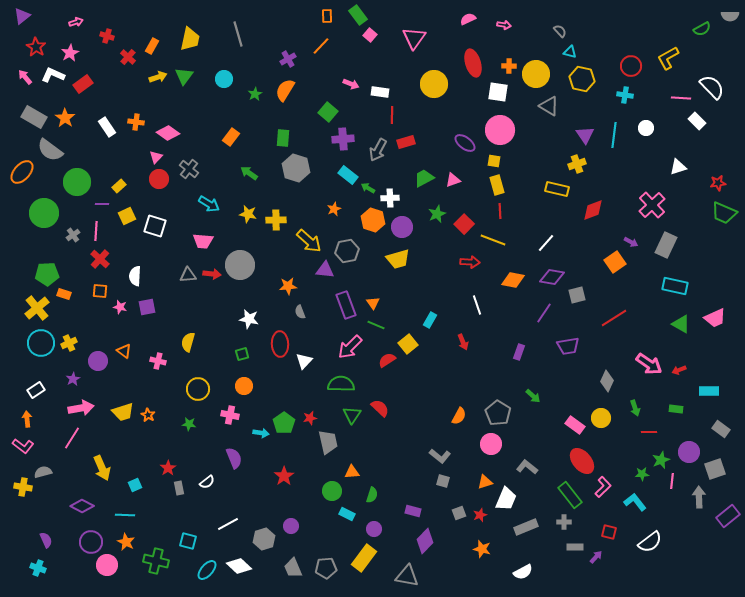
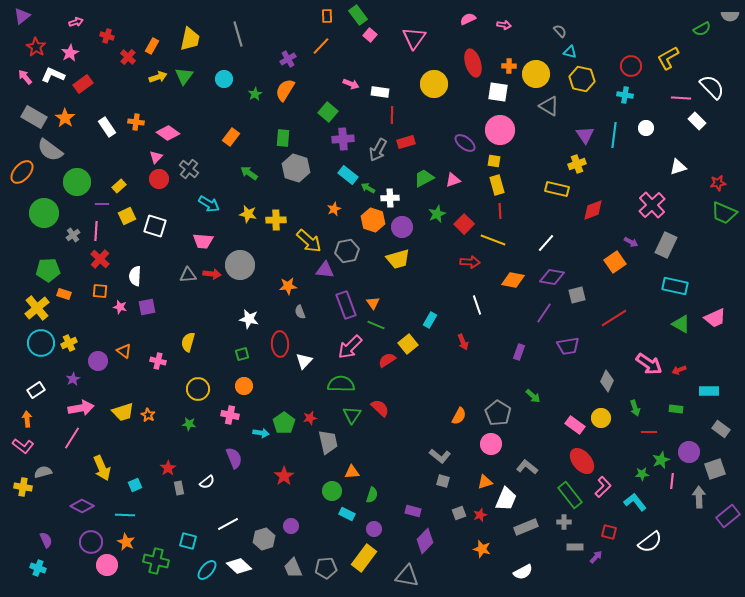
green pentagon at (47, 274): moved 1 px right, 4 px up
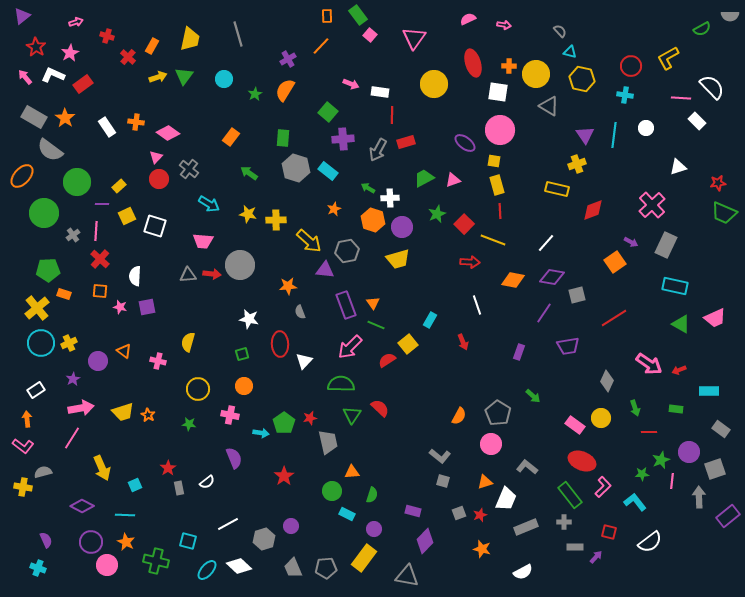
orange ellipse at (22, 172): moved 4 px down
cyan rectangle at (348, 175): moved 20 px left, 4 px up
red ellipse at (582, 461): rotated 28 degrees counterclockwise
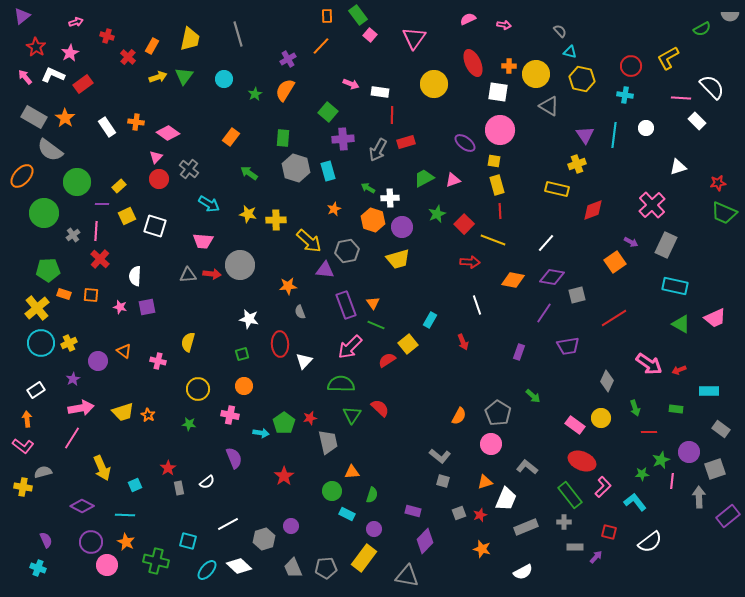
red ellipse at (473, 63): rotated 8 degrees counterclockwise
cyan rectangle at (328, 171): rotated 36 degrees clockwise
orange square at (100, 291): moved 9 px left, 4 px down
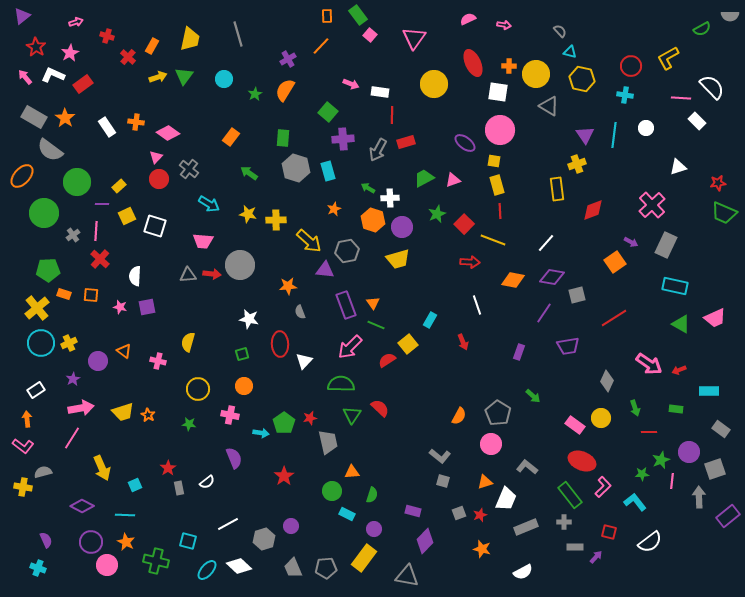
yellow rectangle at (557, 189): rotated 70 degrees clockwise
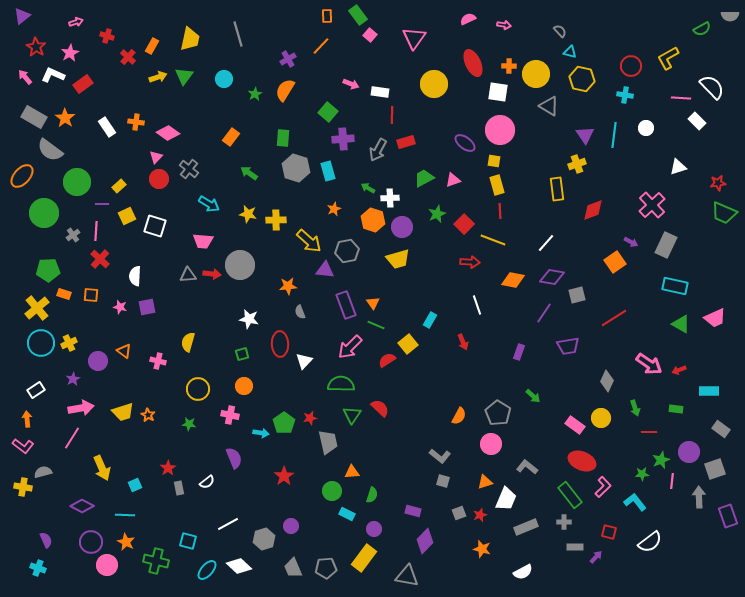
purple rectangle at (728, 516): rotated 70 degrees counterclockwise
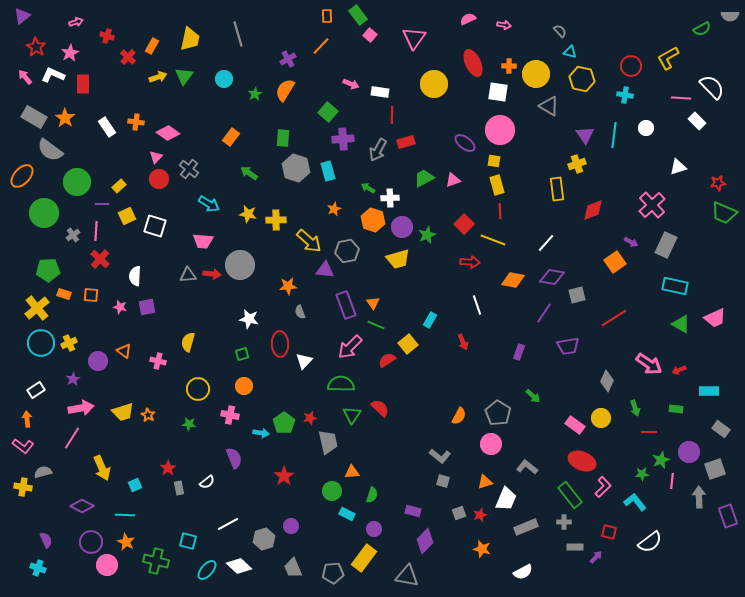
red rectangle at (83, 84): rotated 54 degrees counterclockwise
green star at (437, 214): moved 10 px left, 21 px down
gray pentagon at (326, 568): moved 7 px right, 5 px down
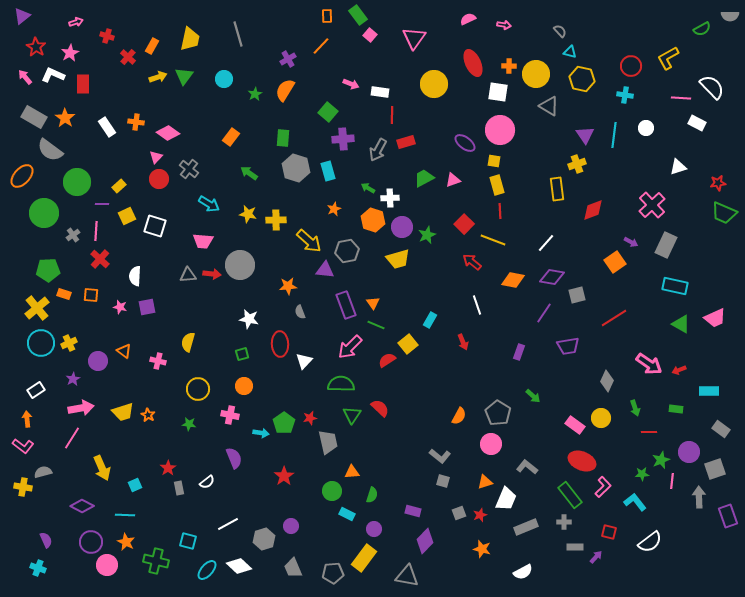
white rectangle at (697, 121): moved 2 px down; rotated 18 degrees counterclockwise
red arrow at (470, 262): moved 2 px right; rotated 144 degrees counterclockwise
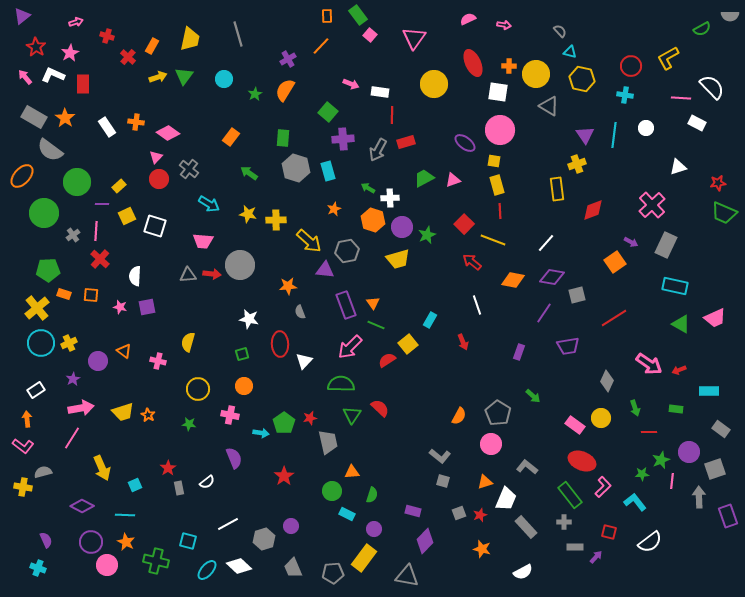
gray rectangle at (526, 527): rotated 70 degrees clockwise
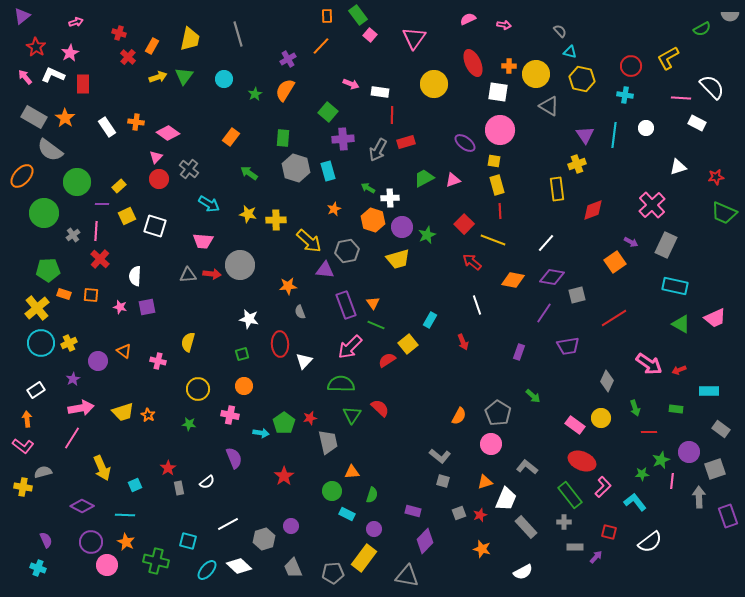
red cross at (107, 36): moved 12 px right, 3 px up
red star at (718, 183): moved 2 px left, 6 px up
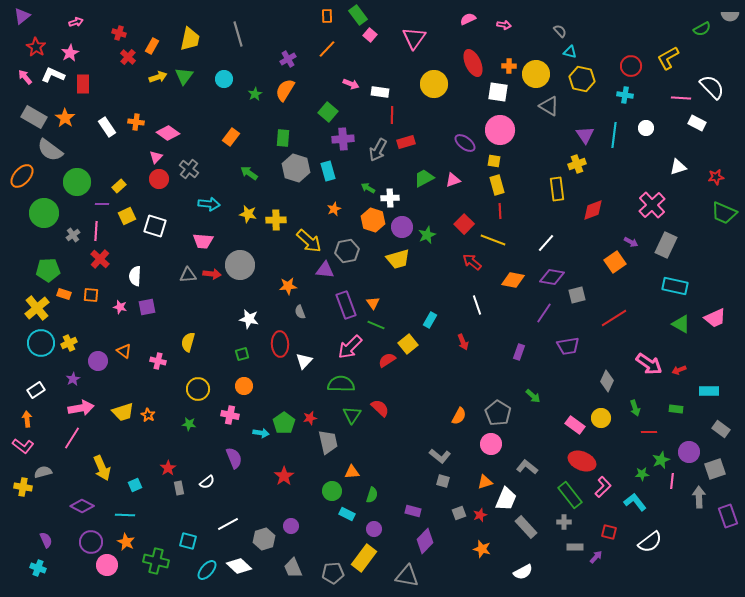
orange line at (321, 46): moved 6 px right, 3 px down
cyan arrow at (209, 204): rotated 25 degrees counterclockwise
